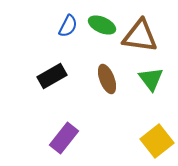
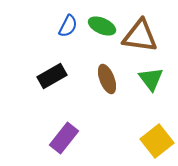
green ellipse: moved 1 px down
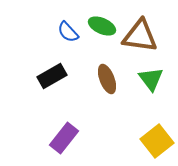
blue semicircle: moved 6 px down; rotated 110 degrees clockwise
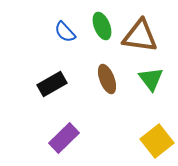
green ellipse: rotated 44 degrees clockwise
blue semicircle: moved 3 px left
black rectangle: moved 8 px down
purple rectangle: rotated 8 degrees clockwise
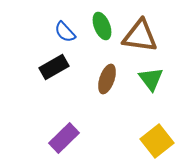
brown ellipse: rotated 40 degrees clockwise
black rectangle: moved 2 px right, 17 px up
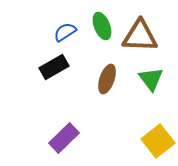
blue semicircle: rotated 100 degrees clockwise
brown triangle: rotated 6 degrees counterclockwise
yellow square: moved 1 px right
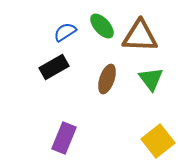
green ellipse: rotated 20 degrees counterclockwise
purple rectangle: rotated 24 degrees counterclockwise
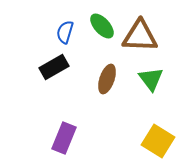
blue semicircle: rotated 40 degrees counterclockwise
yellow square: rotated 20 degrees counterclockwise
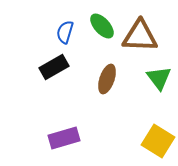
green triangle: moved 8 px right, 1 px up
purple rectangle: rotated 52 degrees clockwise
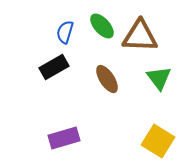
brown ellipse: rotated 52 degrees counterclockwise
